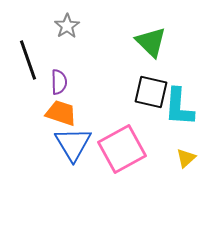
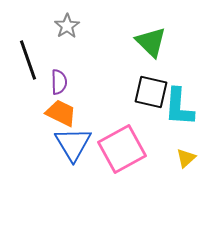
orange trapezoid: rotated 8 degrees clockwise
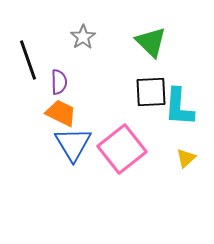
gray star: moved 16 px right, 11 px down
black square: rotated 16 degrees counterclockwise
pink square: rotated 9 degrees counterclockwise
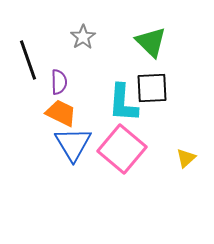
black square: moved 1 px right, 4 px up
cyan L-shape: moved 56 px left, 4 px up
pink square: rotated 12 degrees counterclockwise
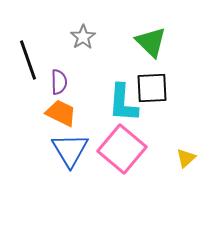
blue triangle: moved 3 px left, 6 px down
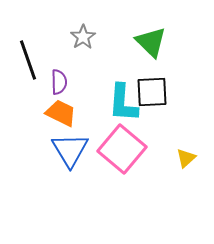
black square: moved 4 px down
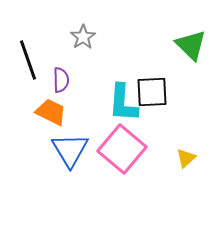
green triangle: moved 40 px right, 3 px down
purple semicircle: moved 2 px right, 2 px up
orange trapezoid: moved 10 px left, 1 px up
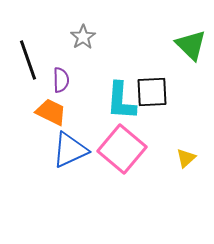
cyan L-shape: moved 2 px left, 2 px up
blue triangle: rotated 36 degrees clockwise
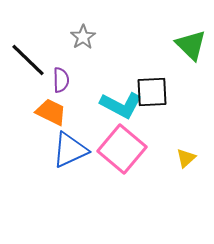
black line: rotated 27 degrees counterclockwise
cyan L-shape: moved 4 px down; rotated 66 degrees counterclockwise
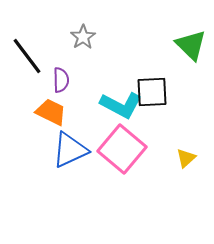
black line: moved 1 px left, 4 px up; rotated 9 degrees clockwise
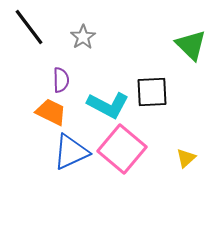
black line: moved 2 px right, 29 px up
cyan L-shape: moved 13 px left
blue triangle: moved 1 px right, 2 px down
